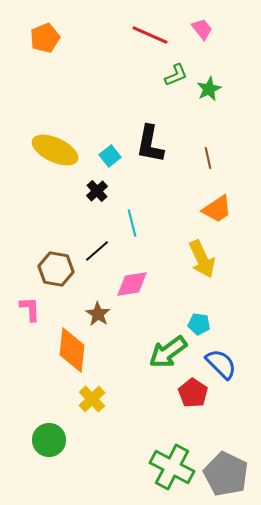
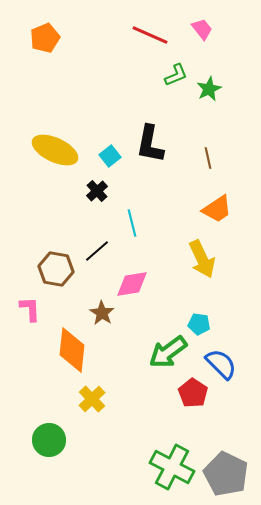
brown star: moved 4 px right, 1 px up
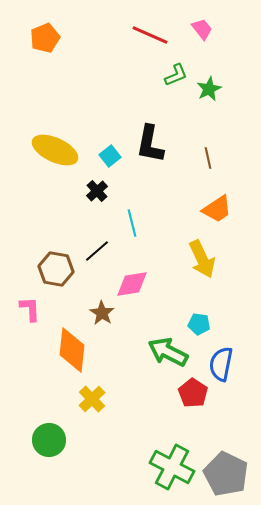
green arrow: rotated 63 degrees clockwise
blue semicircle: rotated 124 degrees counterclockwise
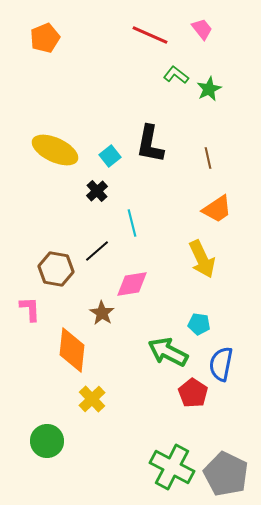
green L-shape: rotated 120 degrees counterclockwise
green circle: moved 2 px left, 1 px down
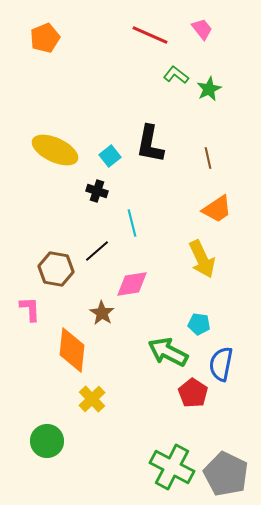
black cross: rotated 30 degrees counterclockwise
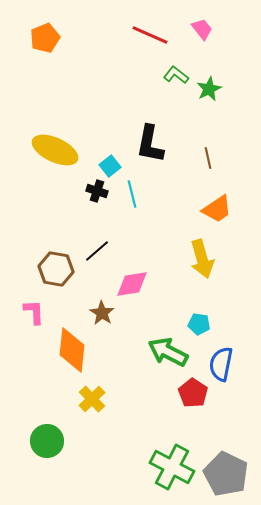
cyan square: moved 10 px down
cyan line: moved 29 px up
yellow arrow: rotated 9 degrees clockwise
pink L-shape: moved 4 px right, 3 px down
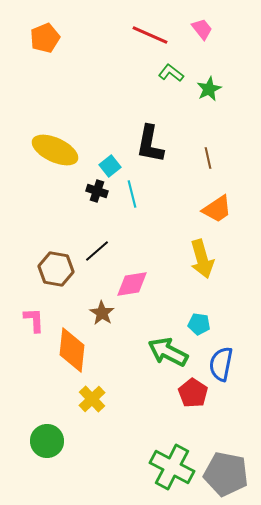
green L-shape: moved 5 px left, 2 px up
pink L-shape: moved 8 px down
gray pentagon: rotated 15 degrees counterclockwise
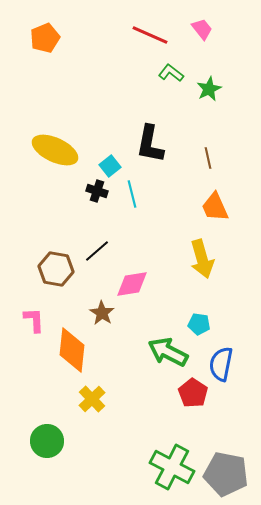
orange trapezoid: moved 2 px left, 2 px up; rotated 100 degrees clockwise
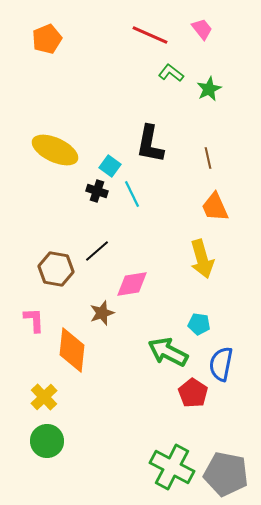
orange pentagon: moved 2 px right, 1 px down
cyan square: rotated 15 degrees counterclockwise
cyan line: rotated 12 degrees counterclockwise
brown star: rotated 20 degrees clockwise
yellow cross: moved 48 px left, 2 px up
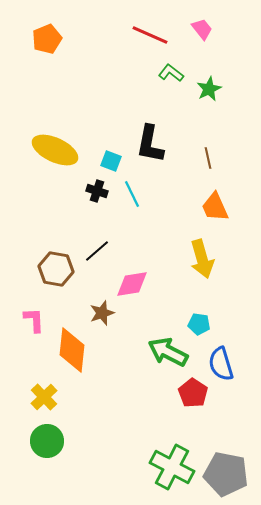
cyan square: moved 1 px right, 5 px up; rotated 15 degrees counterclockwise
blue semicircle: rotated 28 degrees counterclockwise
